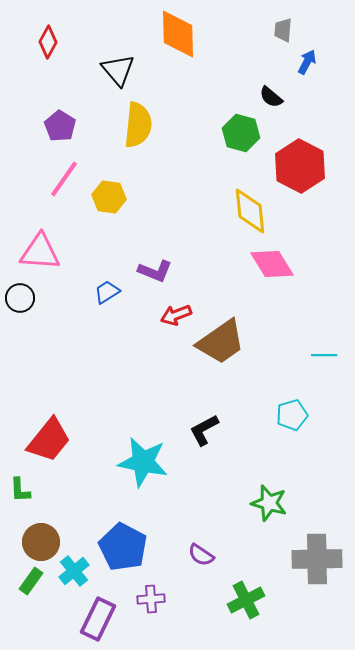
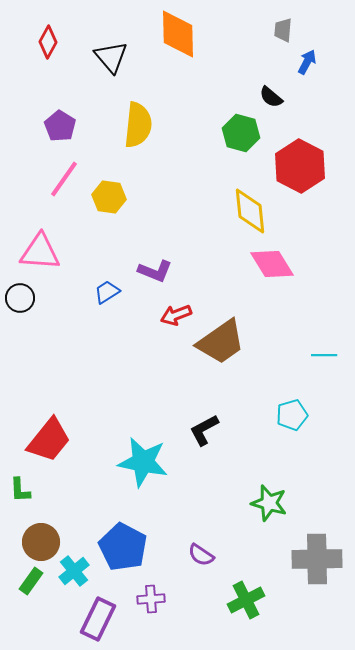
black triangle: moved 7 px left, 13 px up
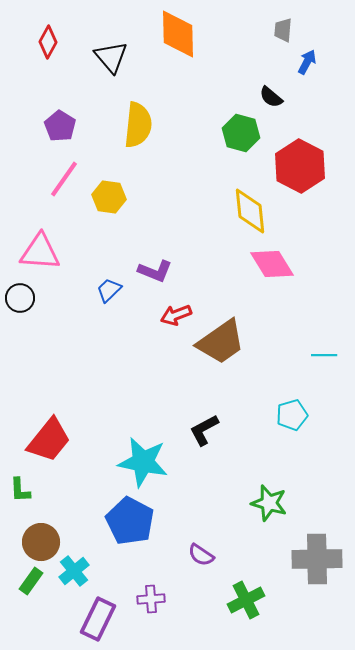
blue trapezoid: moved 2 px right, 2 px up; rotated 12 degrees counterclockwise
blue pentagon: moved 7 px right, 26 px up
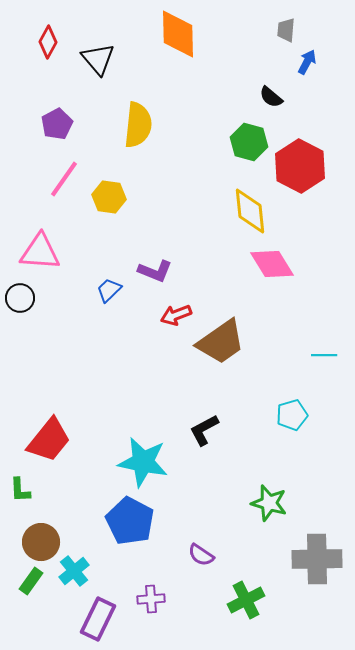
gray trapezoid: moved 3 px right
black triangle: moved 13 px left, 2 px down
purple pentagon: moved 3 px left, 2 px up; rotated 12 degrees clockwise
green hexagon: moved 8 px right, 9 px down
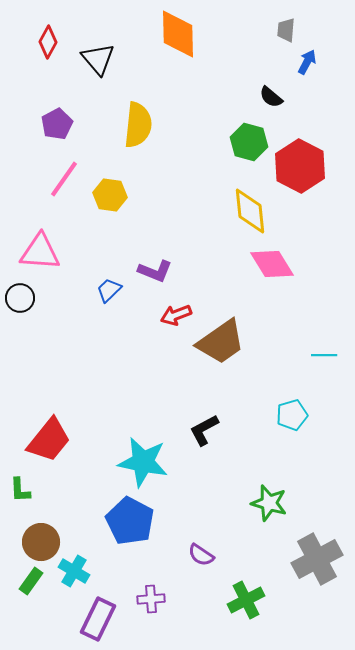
yellow hexagon: moved 1 px right, 2 px up
gray cross: rotated 27 degrees counterclockwise
cyan cross: rotated 20 degrees counterclockwise
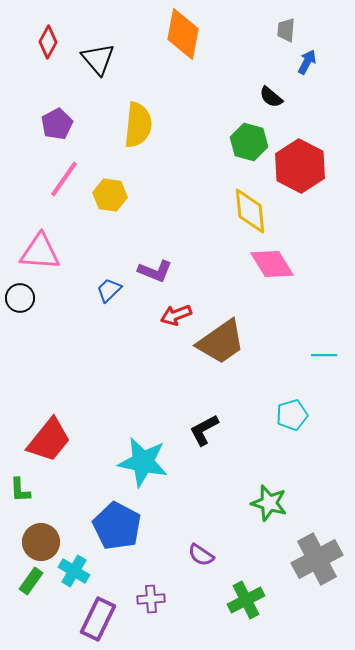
orange diamond: moved 5 px right; rotated 12 degrees clockwise
blue pentagon: moved 13 px left, 5 px down
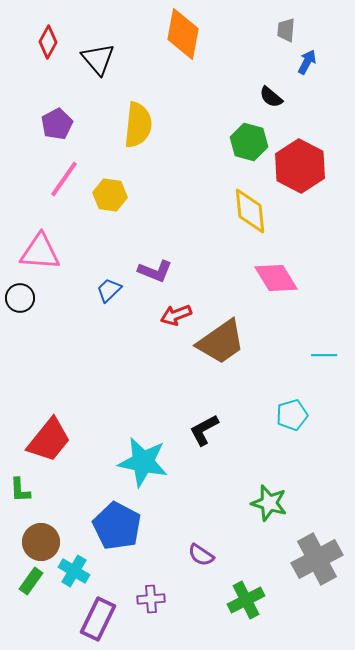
pink diamond: moved 4 px right, 14 px down
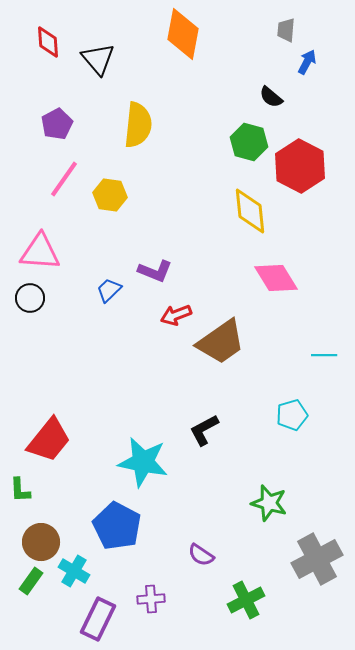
red diamond: rotated 32 degrees counterclockwise
black circle: moved 10 px right
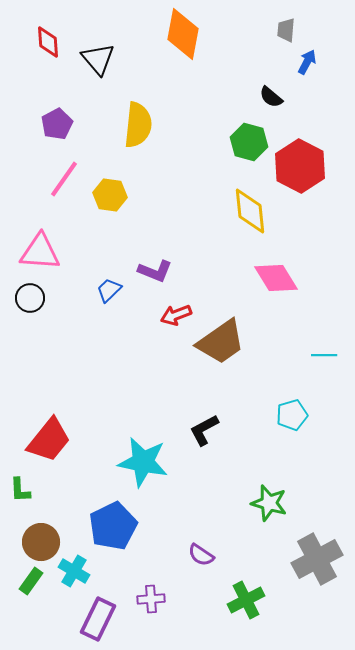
blue pentagon: moved 4 px left; rotated 18 degrees clockwise
